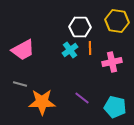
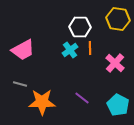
yellow hexagon: moved 1 px right, 2 px up
pink cross: moved 3 px right, 1 px down; rotated 36 degrees counterclockwise
cyan pentagon: moved 3 px right, 2 px up; rotated 15 degrees clockwise
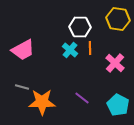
cyan cross: rotated 14 degrees counterclockwise
gray line: moved 2 px right, 3 px down
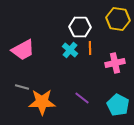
pink cross: rotated 36 degrees clockwise
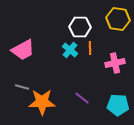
cyan pentagon: rotated 25 degrees counterclockwise
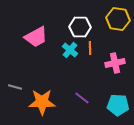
pink trapezoid: moved 13 px right, 13 px up
gray line: moved 7 px left
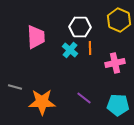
yellow hexagon: moved 1 px right, 1 px down; rotated 15 degrees clockwise
pink trapezoid: rotated 65 degrees counterclockwise
purple line: moved 2 px right
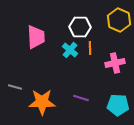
purple line: moved 3 px left; rotated 21 degrees counterclockwise
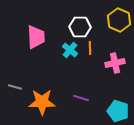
cyan pentagon: moved 6 px down; rotated 15 degrees clockwise
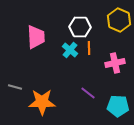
orange line: moved 1 px left
purple line: moved 7 px right, 5 px up; rotated 21 degrees clockwise
cyan pentagon: moved 5 px up; rotated 15 degrees counterclockwise
